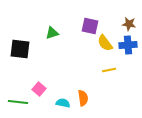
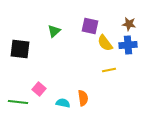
green triangle: moved 2 px right, 2 px up; rotated 24 degrees counterclockwise
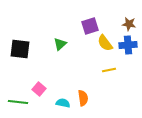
purple square: rotated 30 degrees counterclockwise
green triangle: moved 6 px right, 13 px down
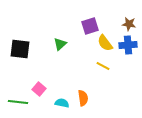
yellow line: moved 6 px left, 4 px up; rotated 40 degrees clockwise
cyan semicircle: moved 1 px left
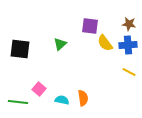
purple square: rotated 24 degrees clockwise
yellow line: moved 26 px right, 6 px down
cyan semicircle: moved 3 px up
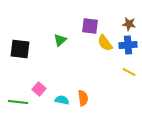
green triangle: moved 4 px up
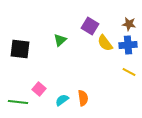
purple square: rotated 24 degrees clockwise
cyan semicircle: rotated 48 degrees counterclockwise
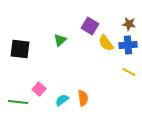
yellow semicircle: moved 1 px right
